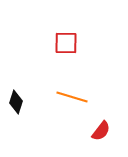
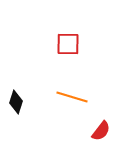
red square: moved 2 px right, 1 px down
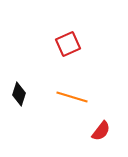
red square: rotated 25 degrees counterclockwise
black diamond: moved 3 px right, 8 px up
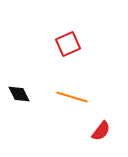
black diamond: rotated 45 degrees counterclockwise
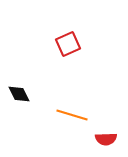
orange line: moved 18 px down
red semicircle: moved 5 px right, 8 px down; rotated 50 degrees clockwise
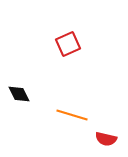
red semicircle: rotated 15 degrees clockwise
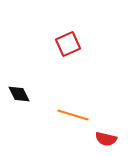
orange line: moved 1 px right
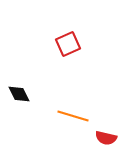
orange line: moved 1 px down
red semicircle: moved 1 px up
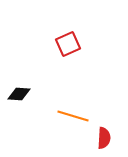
black diamond: rotated 60 degrees counterclockwise
red semicircle: moved 2 px left; rotated 100 degrees counterclockwise
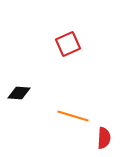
black diamond: moved 1 px up
